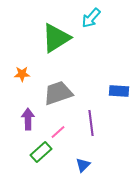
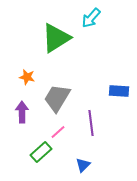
orange star: moved 5 px right, 3 px down; rotated 14 degrees clockwise
gray trapezoid: moved 1 px left, 5 px down; rotated 40 degrees counterclockwise
purple arrow: moved 6 px left, 7 px up
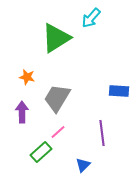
purple line: moved 11 px right, 10 px down
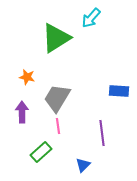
pink line: moved 6 px up; rotated 56 degrees counterclockwise
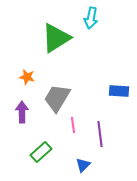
cyan arrow: rotated 30 degrees counterclockwise
pink line: moved 15 px right, 1 px up
purple line: moved 2 px left, 1 px down
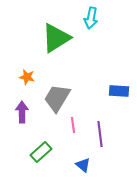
blue triangle: rotated 35 degrees counterclockwise
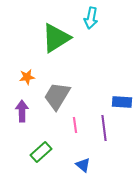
orange star: rotated 21 degrees counterclockwise
blue rectangle: moved 3 px right, 11 px down
gray trapezoid: moved 2 px up
purple arrow: moved 1 px up
pink line: moved 2 px right
purple line: moved 4 px right, 6 px up
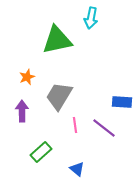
green triangle: moved 1 px right, 2 px down; rotated 20 degrees clockwise
orange star: rotated 14 degrees counterclockwise
gray trapezoid: moved 2 px right
purple line: rotated 45 degrees counterclockwise
blue triangle: moved 6 px left, 4 px down
